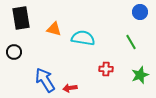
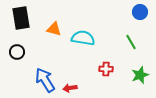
black circle: moved 3 px right
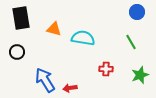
blue circle: moved 3 px left
